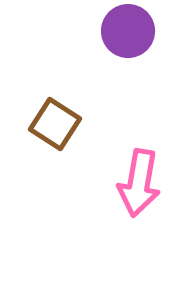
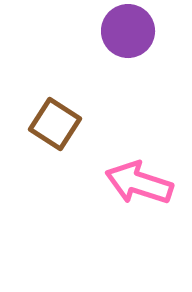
pink arrow: rotated 98 degrees clockwise
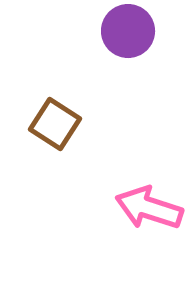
pink arrow: moved 10 px right, 25 px down
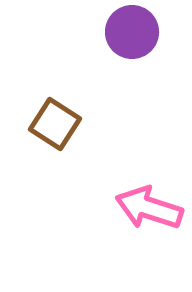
purple circle: moved 4 px right, 1 px down
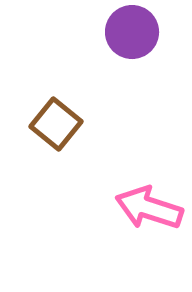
brown square: moved 1 px right; rotated 6 degrees clockwise
